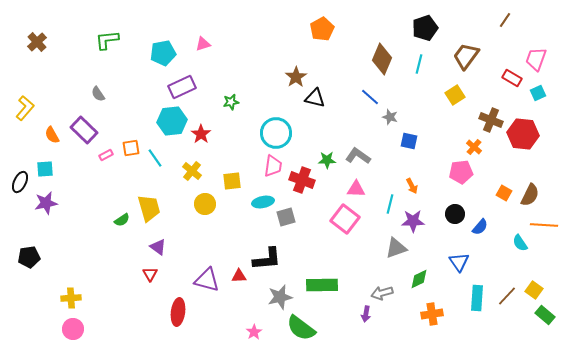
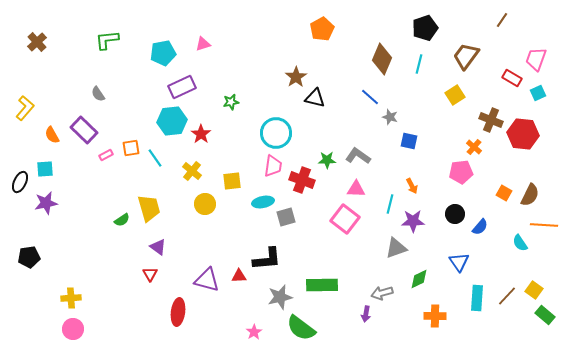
brown line at (505, 20): moved 3 px left
orange cross at (432, 314): moved 3 px right, 2 px down; rotated 10 degrees clockwise
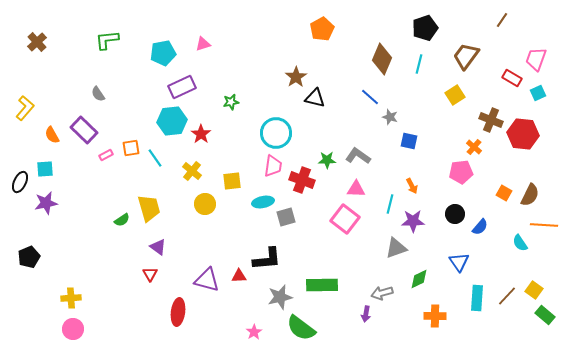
black pentagon at (29, 257): rotated 15 degrees counterclockwise
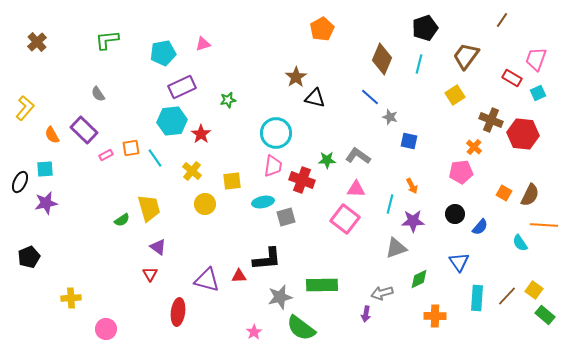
green star at (231, 102): moved 3 px left, 2 px up
pink circle at (73, 329): moved 33 px right
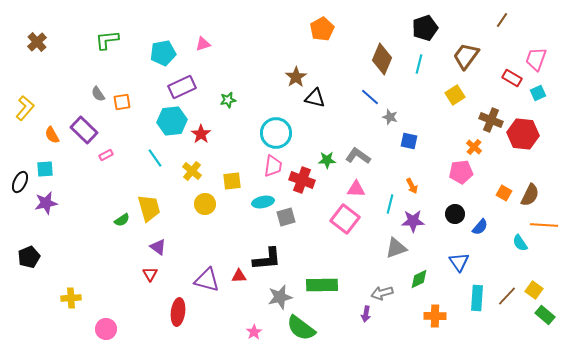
orange square at (131, 148): moved 9 px left, 46 px up
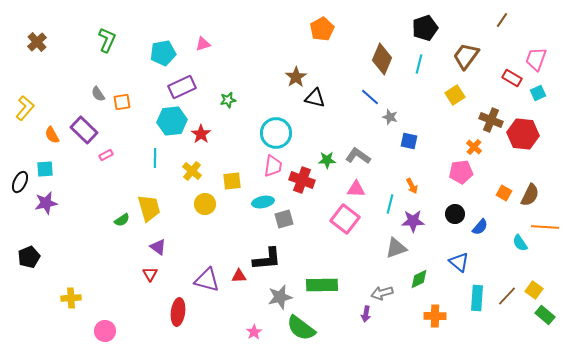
green L-shape at (107, 40): rotated 120 degrees clockwise
cyan line at (155, 158): rotated 36 degrees clockwise
gray square at (286, 217): moved 2 px left, 2 px down
orange line at (544, 225): moved 1 px right, 2 px down
blue triangle at (459, 262): rotated 15 degrees counterclockwise
pink circle at (106, 329): moved 1 px left, 2 px down
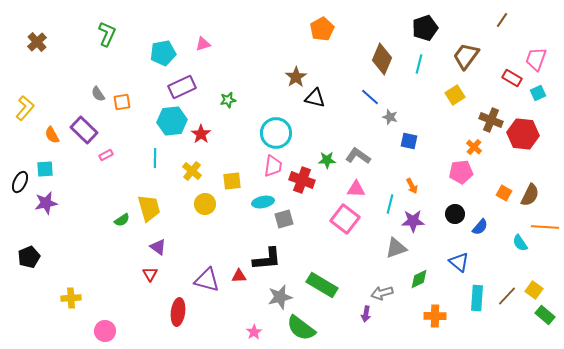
green L-shape at (107, 40): moved 6 px up
green rectangle at (322, 285): rotated 32 degrees clockwise
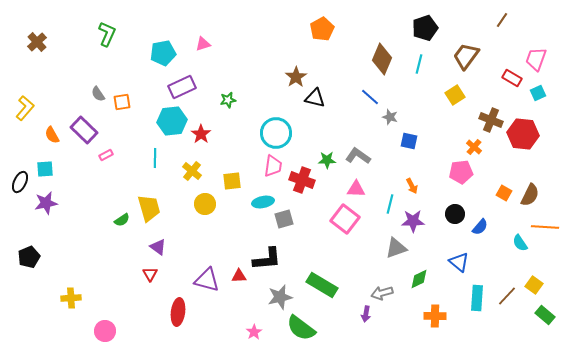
yellow square at (534, 290): moved 5 px up
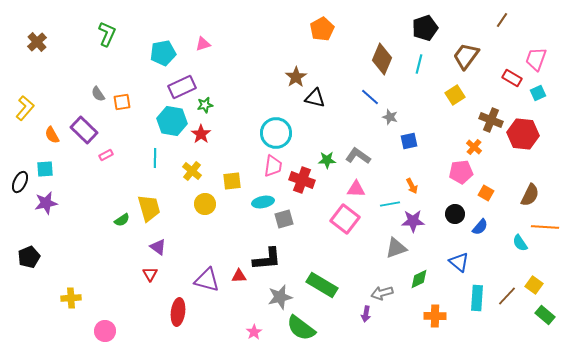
green star at (228, 100): moved 23 px left, 5 px down
cyan hexagon at (172, 121): rotated 16 degrees clockwise
blue square at (409, 141): rotated 24 degrees counterclockwise
orange square at (504, 193): moved 18 px left
cyan line at (390, 204): rotated 66 degrees clockwise
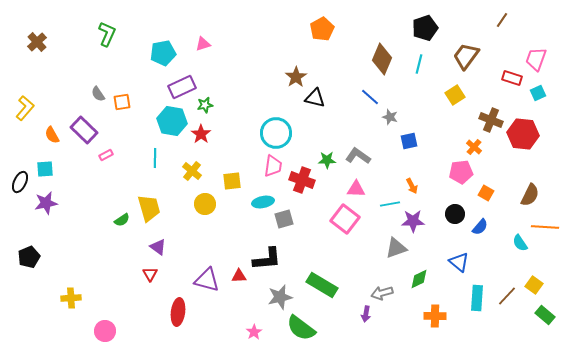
red rectangle at (512, 78): rotated 12 degrees counterclockwise
